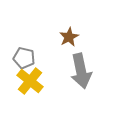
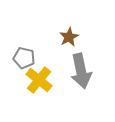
yellow cross: moved 9 px right, 1 px up
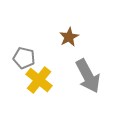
gray arrow: moved 7 px right, 5 px down; rotated 16 degrees counterclockwise
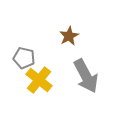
brown star: moved 1 px up
gray arrow: moved 2 px left
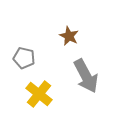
brown star: rotated 18 degrees counterclockwise
yellow cross: moved 14 px down
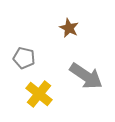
brown star: moved 8 px up
gray arrow: rotated 28 degrees counterclockwise
